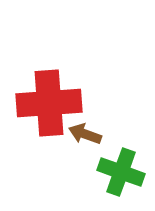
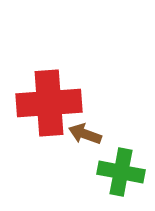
green cross: rotated 9 degrees counterclockwise
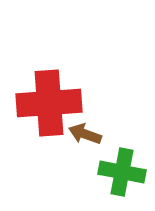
green cross: moved 1 px right
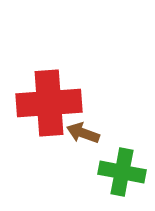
brown arrow: moved 2 px left, 1 px up
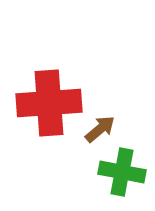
brown arrow: moved 17 px right, 4 px up; rotated 120 degrees clockwise
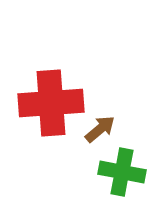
red cross: moved 2 px right
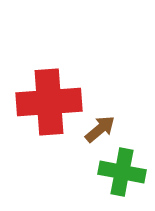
red cross: moved 2 px left, 1 px up
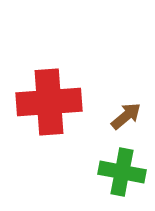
brown arrow: moved 26 px right, 13 px up
